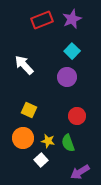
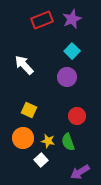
green semicircle: moved 1 px up
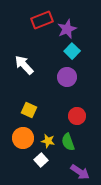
purple star: moved 5 px left, 10 px down
purple arrow: rotated 114 degrees counterclockwise
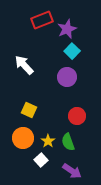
yellow star: rotated 24 degrees clockwise
purple arrow: moved 8 px left, 1 px up
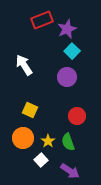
white arrow: rotated 10 degrees clockwise
yellow square: moved 1 px right
purple arrow: moved 2 px left
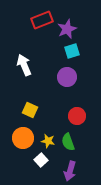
cyan square: rotated 28 degrees clockwise
white arrow: rotated 10 degrees clockwise
yellow star: rotated 24 degrees counterclockwise
purple arrow: rotated 72 degrees clockwise
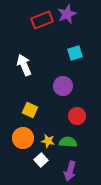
purple star: moved 15 px up
cyan square: moved 3 px right, 2 px down
purple circle: moved 4 px left, 9 px down
green semicircle: rotated 114 degrees clockwise
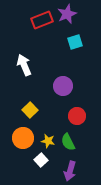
cyan square: moved 11 px up
yellow square: rotated 21 degrees clockwise
green semicircle: rotated 120 degrees counterclockwise
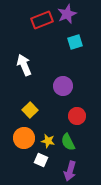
orange circle: moved 1 px right
white square: rotated 24 degrees counterclockwise
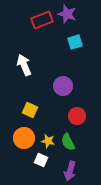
purple star: rotated 30 degrees counterclockwise
yellow square: rotated 21 degrees counterclockwise
